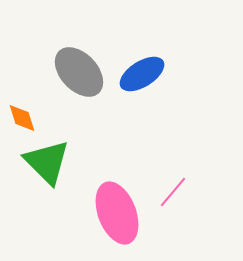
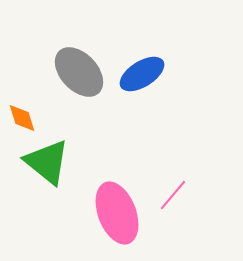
green triangle: rotated 6 degrees counterclockwise
pink line: moved 3 px down
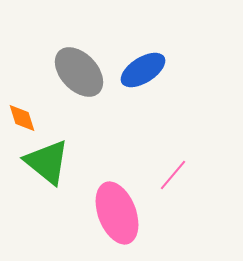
blue ellipse: moved 1 px right, 4 px up
pink line: moved 20 px up
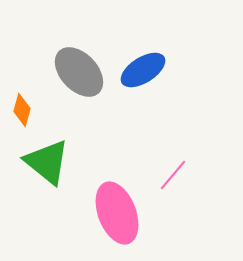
orange diamond: moved 8 px up; rotated 32 degrees clockwise
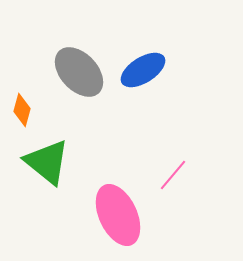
pink ellipse: moved 1 px right, 2 px down; rotated 4 degrees counterclockwise
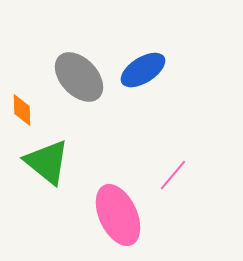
gray ellipse: moved 5 px down
orange diamond: rotated 16 degrees counterclockwise
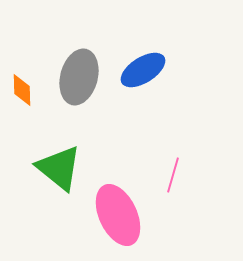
gray ellipse: rotated 58 degrees clockwise
orange diamond: moved 20 px up
green triangle: moved 12 px right, 6 px down
pink line: rotated 24 degrees counterclockwise
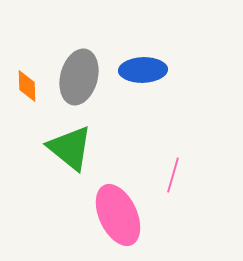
blue ellipse: rotated 30 degrees clockwise
orange diamond: moved 5 px right, 4 px up
green triangle: moved 11 px right, 20 px up
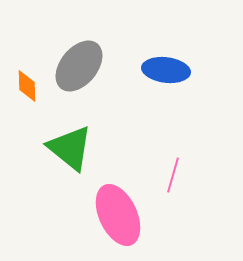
blue ellipse: moved 23 px right; rotated 9 degrees clockwise
gray ellipse: moved 11 px up; rotated 24 degrees clockwise
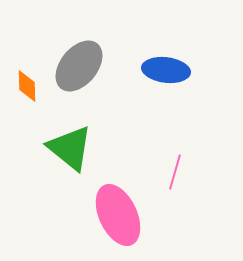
pink line: moved 2 px right, 3 px up
